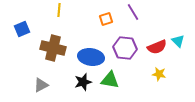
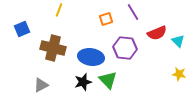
yellow line: rotated 16 degrees clockwise
red semicircle: moved 14 px up
yellow star: moved 20 px right
green triangle: moved 2 px left; rotated 36 degrees clockwise
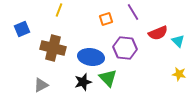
red semicircle: moved 1 px right
green triangle: moved 2 px up
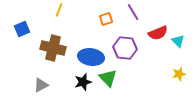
yellow star: rotated 24 degrees counterclockwise
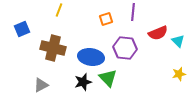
purple line: rotated 36 degrees clockwise
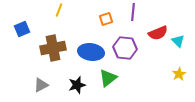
brown cross: rotated 25 degrees counterclockwise
blue ellipse: moved 5 px up
yellow star: rotated 16 degrees counterclockwise
green triangle: rotated 36 degrees clockwise
black star: moved 6 px left, 3 px down
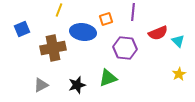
blue ellipse: moved 8 px left, 20 px up
green triangle: rotated 18 degrees clockwise
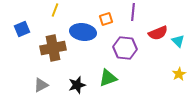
yellow line: moved 4 px left
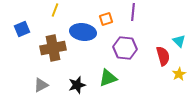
red semicircle: moved 5 px right, 23 px down; rotated 84 degrees counterclockwise
cyan triangle: moved 1 px right
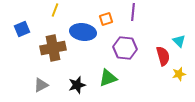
yellow star: rotated 16 degrees clockwise
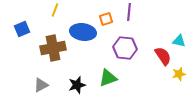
purple line: moved 4 px left
cyan triangle: rotated 32 degrees counterclockwise
red semicircle: rotated 18 degrees counterclockwise
